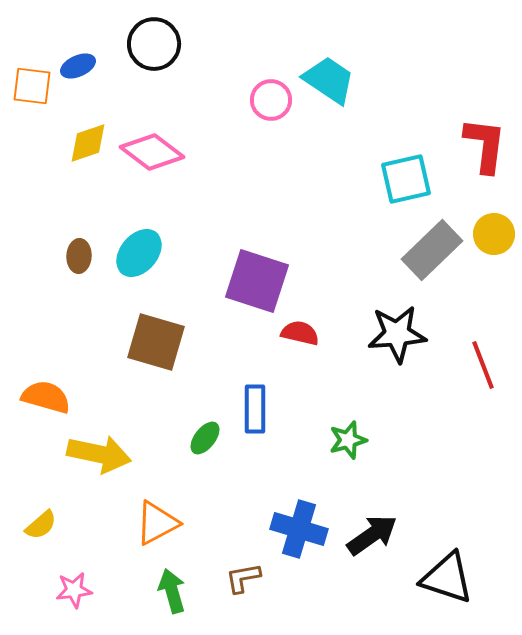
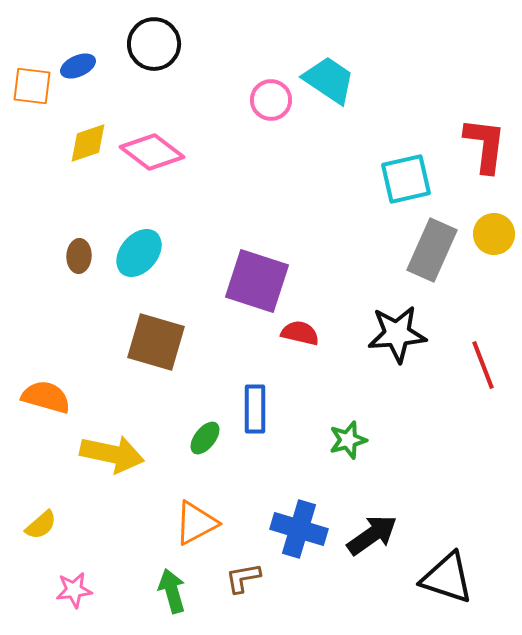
gray rectangle: rotated 22 degrees counterclockwise
yellow arrow: moved 13 px right
orange triangle: moved 39 px right
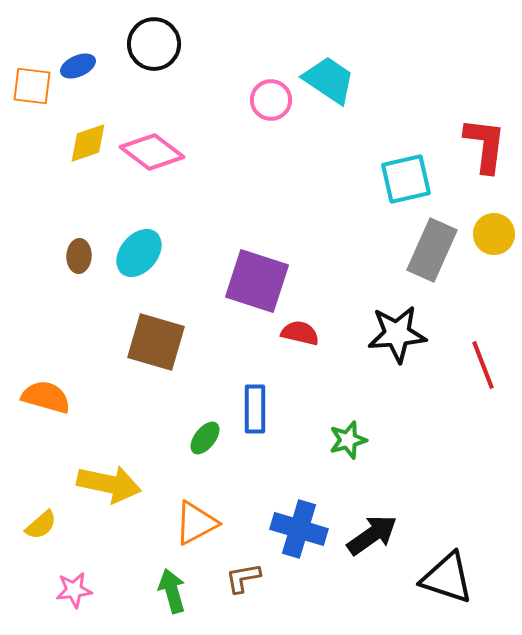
yellow arrow: moved 3 px left, 30 px down
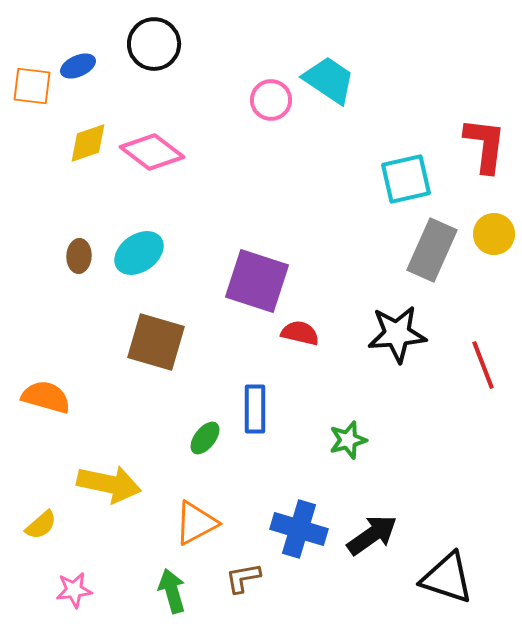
cyan ellipse: rotated 15 degrees clockwise
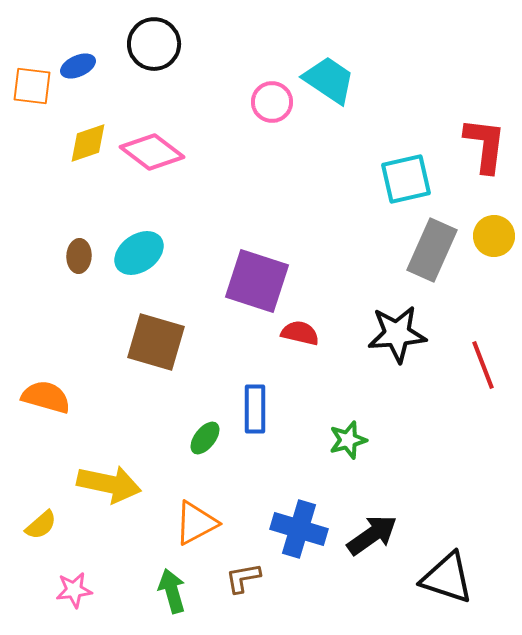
pink circle: moved 1 px right, 2 px down
yellow circle: moved 2 px down
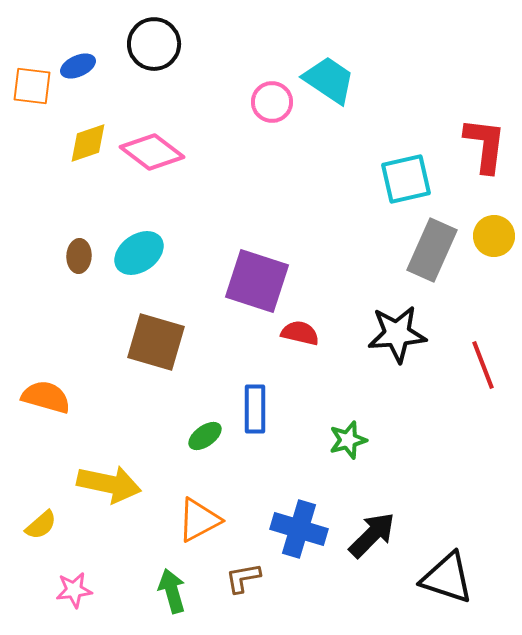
green ellipse: moved 2 px up; rotated 16 degrees clockwise
orange triangle: moved 3 px right, 3 px up
black arrow: rotated 10 degrees counterclockwise
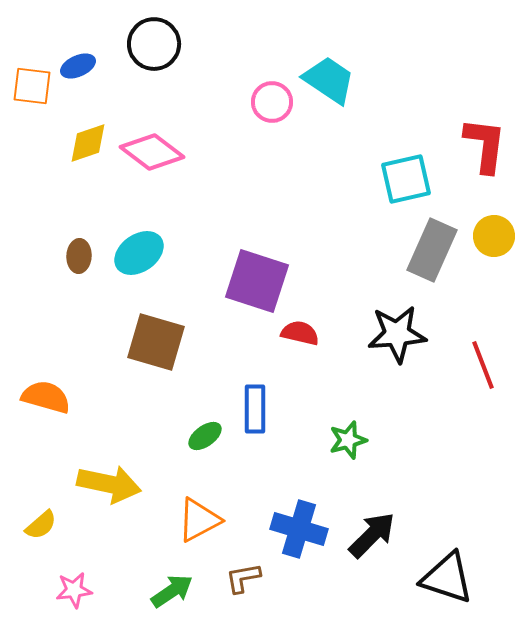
green arrow: rotated 72 degrees clockwise
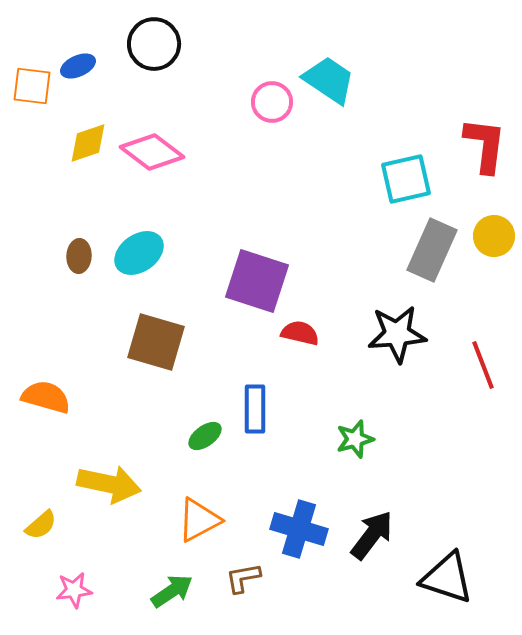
green star: moved 7 px right, 1 px up
black arrow: rotated 8 degrees counterclockwise
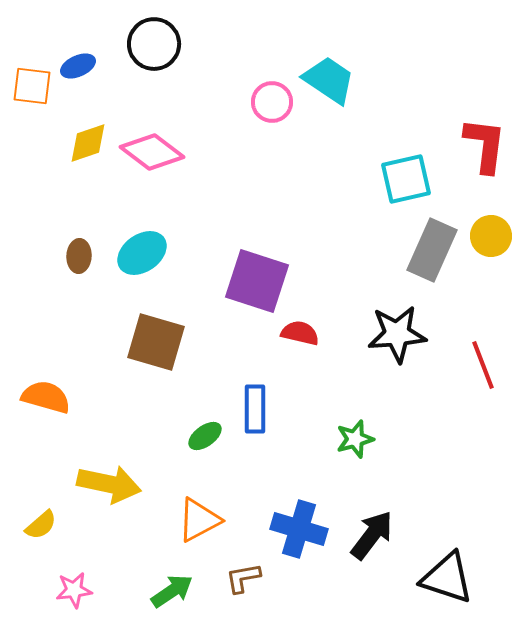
yellow circle: moved 3 px left
cyan ellipse: moved 3 px right
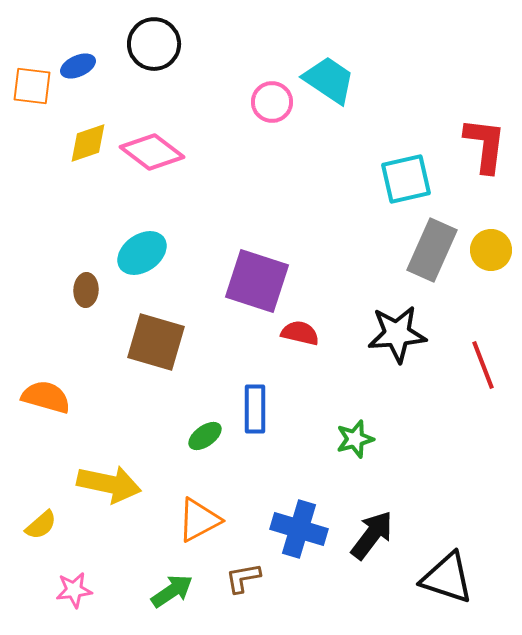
yellow circle: moved 14 px down
brown ellipse: moved 7 px right, 34 px down
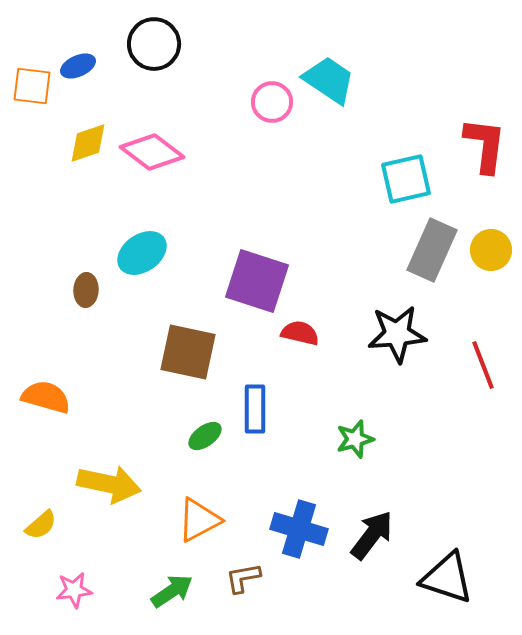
brown square: moved 32 px right, 10 px down; rotated 4 degrees counterclockwise
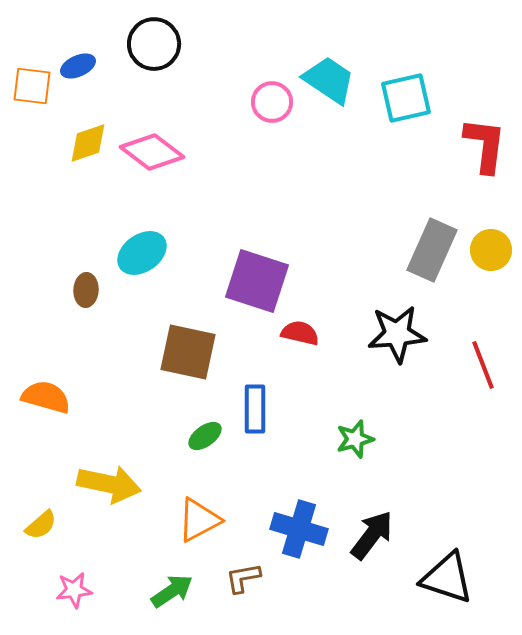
cyan square: moved 81 px up
